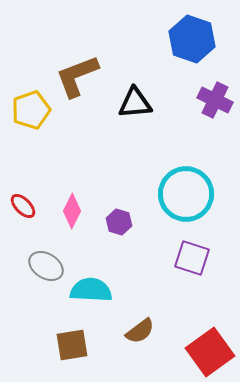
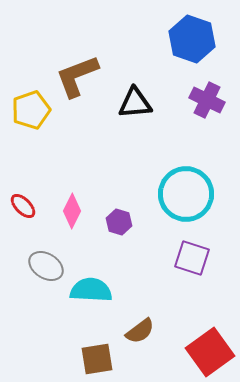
purple cross: moved 8 px left
brown square: moved 25 px right, 14 px down
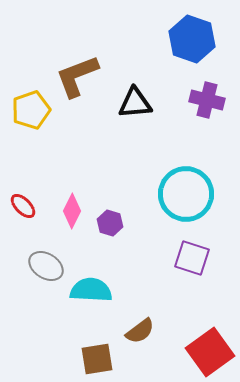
purple cross: rotated 12 degrees counterclockwise
purple hexagon: moved 9 px left, 1 px down
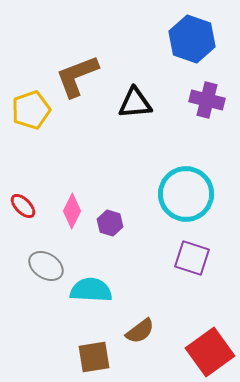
brown square: moved 3 px left, 2 px up
